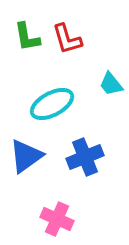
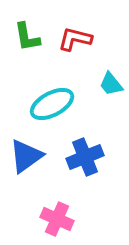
red L-shape: moved 8 px right; rotated 120 degrees clockwise
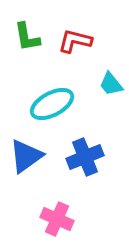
red L-shape: moved 2 px down
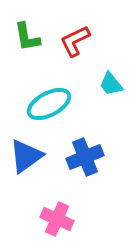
red L-shape: rotated 40 degrees counterclockwise
cyan ellipse: moved 3 px left
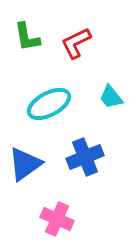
red L-shape: moved 1 px right, 2 px down
cyan trapezoid: moved 13 px down
blue triangle: moved 1 px left, 8 px down
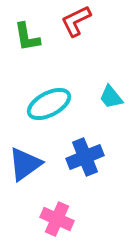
red L-shape: moved 22 px up
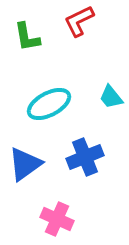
red L-shape: moved 3 px right
